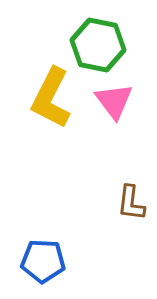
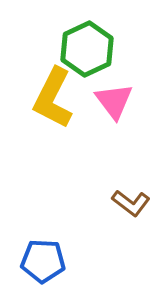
green hexagon: moved 11 px left, 4 px down; rotated 24 degrees clockwise
yellow L-shape: moved 2 px right
brown L-shape: rotated 60 degrees counterclockwise
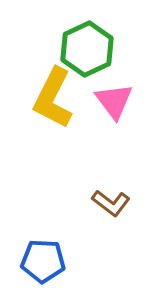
brown L-shape: moved 20 px left
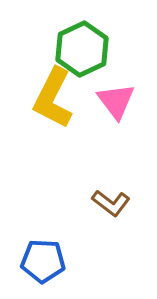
green hexagon: moved 5 px left
pink triangle: moved 2 px right
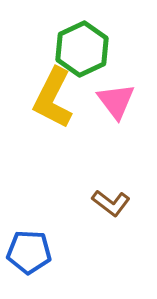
blue pentagon: moved 14 px left, 9 px up
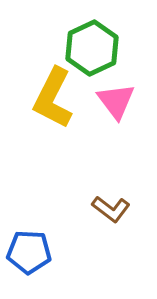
green hexagon: moved 10 px right, 1 px up
brown L-shape: moved 6 px down
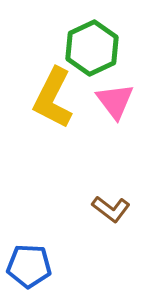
pink triangle: moved 1 px left
blue pentagon: moved 14 px down
